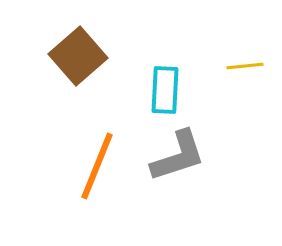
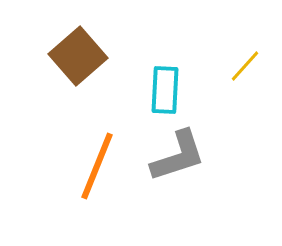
yellow line: rotated 42 degrees counterclockwise
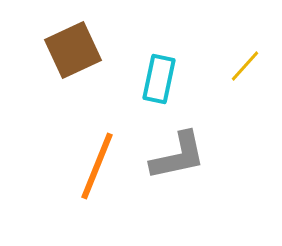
brown square: moved 5 px left, 6 px up; rotated 16 degrees clockwise
cyan rectangle: moved 6 px left, 11 px up; rotated 9 degrees clockwise
gray L-shape: rotated 6 degrees clockwise
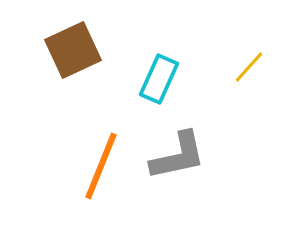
yellow line: moved 4 px right, 1 px down
cyan rectangle: rotated 12 degrees clockwise
orange line: moved 4 px right
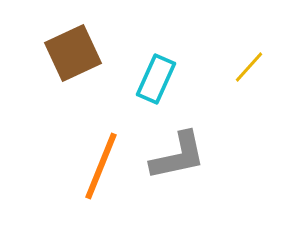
brown square: moved 3 px down
cyan rectangle: moved 3 px left
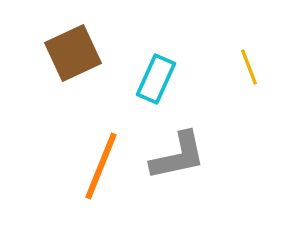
yellow line: rotated 63 degrees counterclockwise
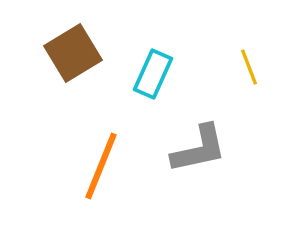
brown square: rotated 6 degrees counterclockwise
cyan rectangle: moved 3 px left, 5 px up
gray L-shape: moved 21 px right, 7 px up
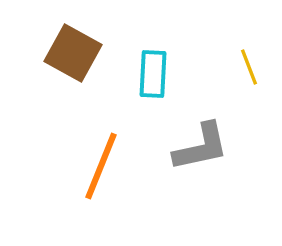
brown square: rotated 30 degrees counterclockwise
cyan rectangle: rotated 21 degrees counterclockwise
gray L-shape: moved 2 px right, 2 px up
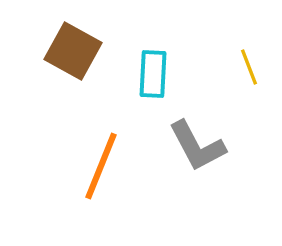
brown square: moved 2 px up
gray L-shape: moved 4 px left, 1 px up; rotated 74 degrees clockwise
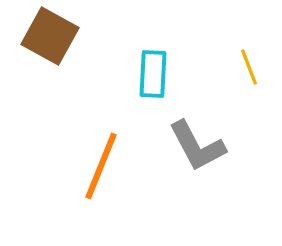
brown square: moved 23 px left, 15 px up
